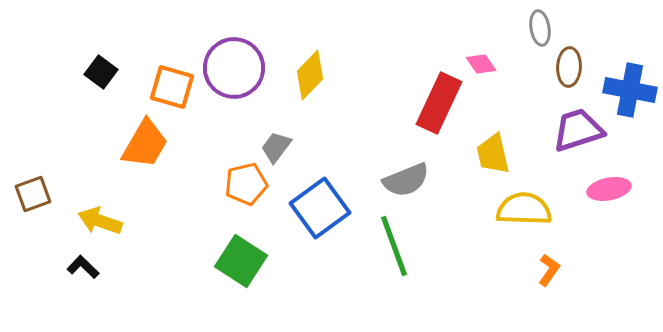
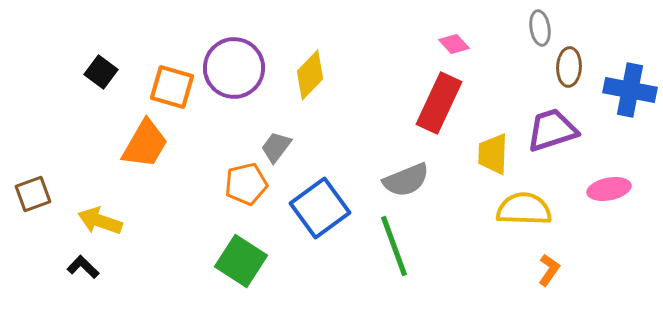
pink diamond: moved 27 px left, 20 px up; rotated 8 degrees counterclockwise
purple trapezoid: moved 26 px left
yellow trapezoid: rotated 15 degrees clockwise
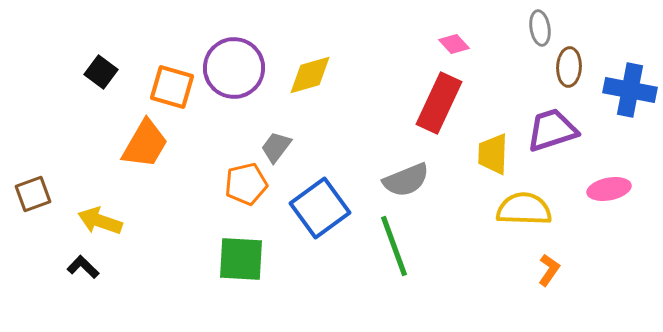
yellow diamond: rotated 30 degrees clockwise
green square: moved 2 px up; rotated 30 degrees counterclockwise
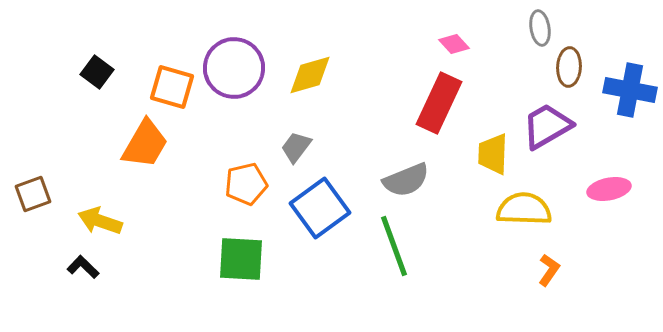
black square: moved 4 px left
purple trapezoid: moved 5 px left, 4 px up; rotated 12 degrees counterclockwise
gray trapezoid: moved 20 px right
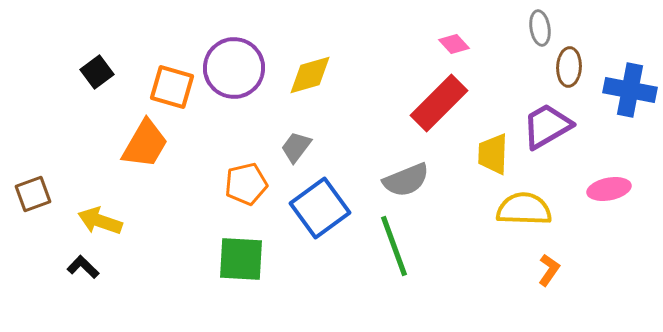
black square: rotated 16 degrees clockwise
red rectangle: rotated 20 degrees clockwise
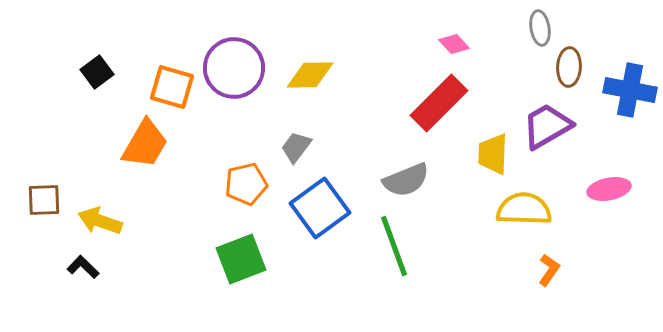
yellow diamond: rotated 15 degrees clockwise
brown square: moved 11 px right, 6 px down; rotated 18 degrees clockwise
green square: rotated 24 degrees counterclockwise
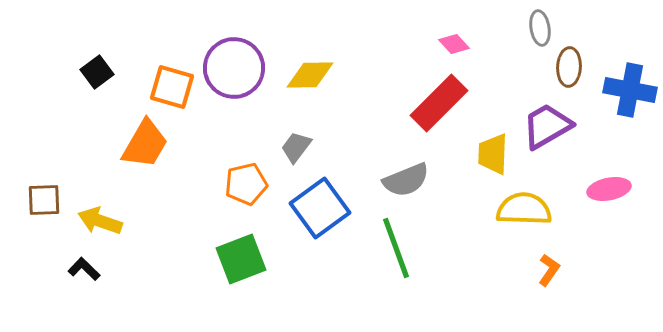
green line: moved 2 px right, 2 px down
black L-shape: moved 1 px right, 2 px down
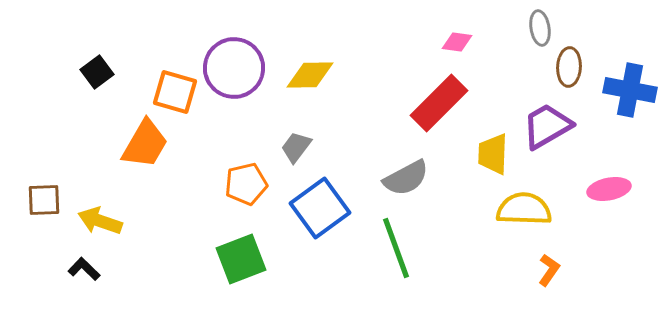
pink diamond: moved 3 px right, 2 px up; rotated 40 degrees counterclockwise
orange square: moved 3 px right, 5 px down
gray semicircle: moved 2 px up; rotated 6 degrees counterclockwise
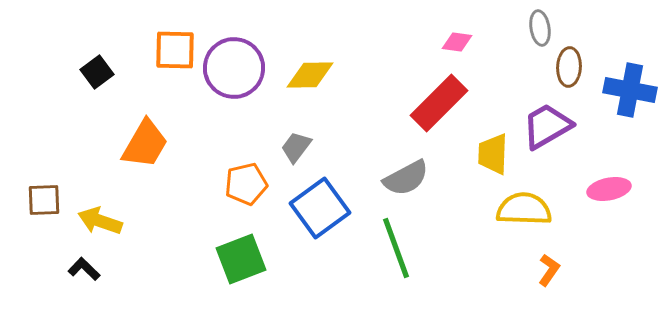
orange square: moved 42 px up; rotated 15 degrees counterclockwise
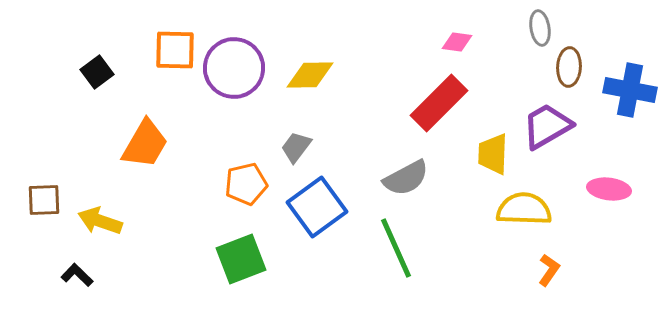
pink ellipse: rotated 18 degrees clockwise
blue square: moved 3 px left, 1 px up
green line: rotated 4 degrees counterclockwise
black L-shape: moved 7 px left, 6 px down
